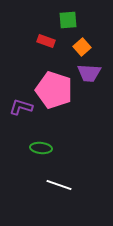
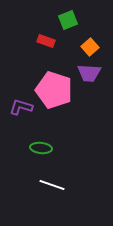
green square: rotated 18 degrees counterclockwise
orange square: moved 8 px right
white line: moved 7 px left
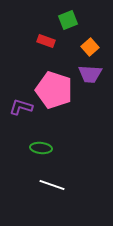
purple trapezoid: moved 1 px right, 1 px down
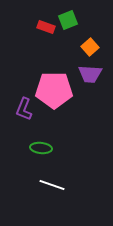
red rectangle: moved 14 px up
pink pentagon: rotated 18 degrees counterclockwise
purple L-shape: moved 3 px right, 2 px down; rotated 85 degrees counterclockwise
